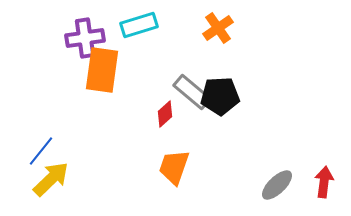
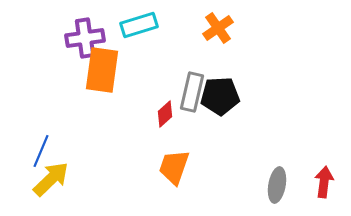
gray rectangle: rotated 63 degrees clockwise
blue line: rotated 16 degrees counterclockwise
gray ellipse: rotated 36 degrees counterclockwise
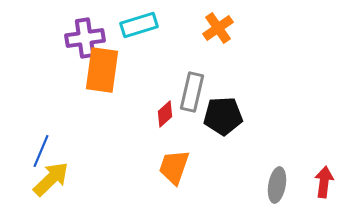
black pentagon: moved 3 px right, 20 px down
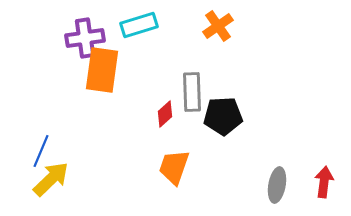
orange cross: moved 2 px up
gray rectangle: rotated 15 degrees counterclockwise
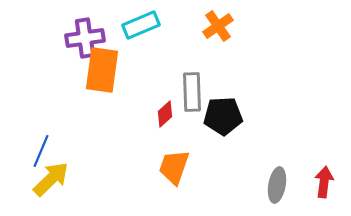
cyan rectangle: moved 2 px right; rotated 6 degrees counterclockwise
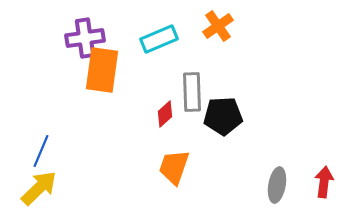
cyan rectangle: moved 18 px right, 14 px down
yellow arrow: moved 12 px left, 9 px down
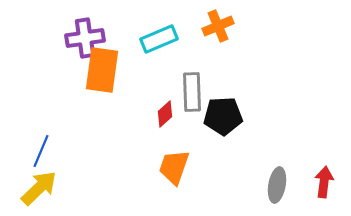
orange cross: rotated 12 degrees clockwise
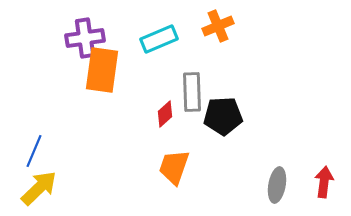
blue line: moved 7 px left
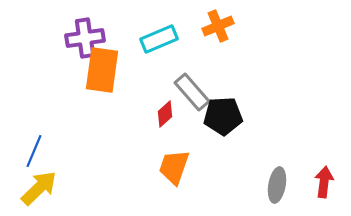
gray rectangle: rotated 39 degrees counterclockwise
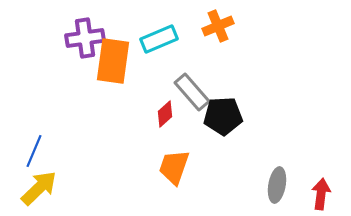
orange rectangle: moved 11 px right, 9 px up
red arrow: moved 3 px left, 12 px down
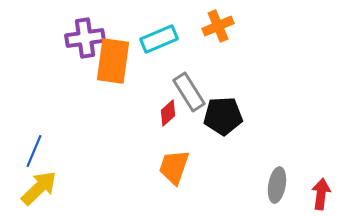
gray rectangle: moved 3 px left; rotated 9 degrees clockwise
red diamond: moved 3 px right, 1 px up
